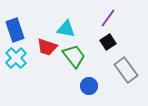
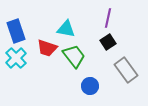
purple line: rotated 24 degrees counterclockwise
blue rectangle: moved 1 px right, 1 px down
red trapezoid: moved 1 px down
blue circle: moved 1 px right
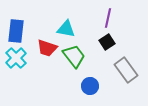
blue rectangle: rotated 25 degrees clockwise
black square: moved 1 px left
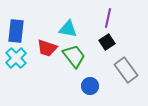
cyan triangle: moved 2 px right
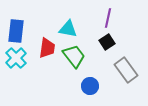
red trapezoid: rotated 100 degrees counterclockwise
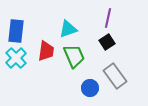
cyan triangle: rotated 30 degrees counterclockwise
red trapezoid: moved 1 px left, 3 px down
green trapezoid: rotated 15 degrees clockwise
gray rectangle: moved 11 px left, 6 px down
blue circle: moved 2 px down
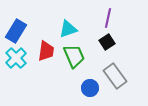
blue rectangle: rotated 25 degrees clockwise
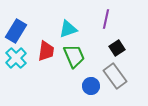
purple line: moved 2 px left, 1 px down
black square: moved 10 px right, 6 px down
blue circle: moved 1 px right, 2 px up
